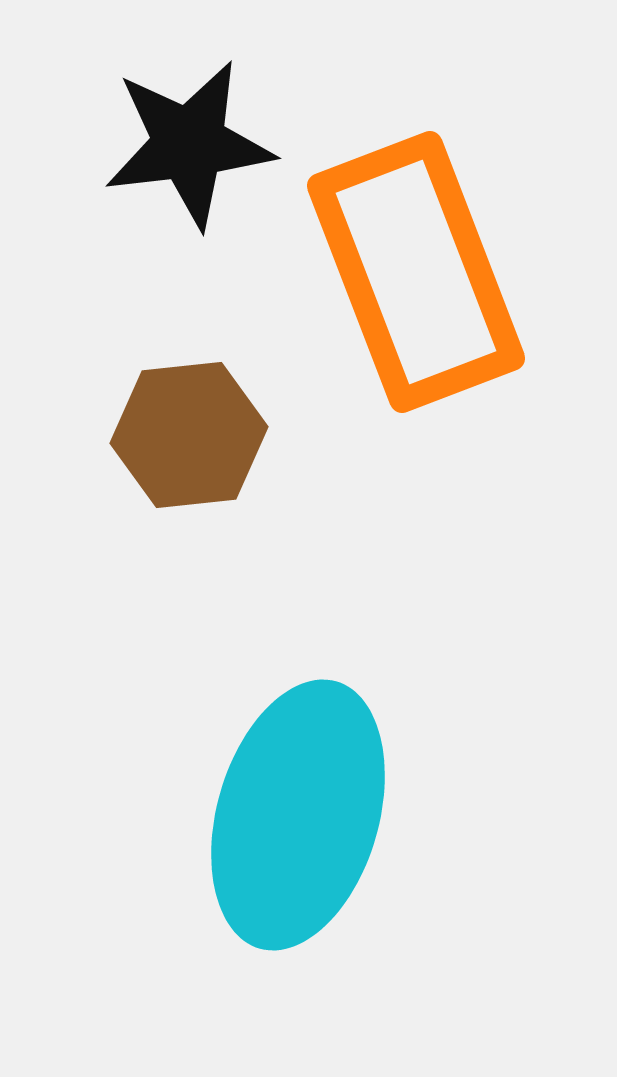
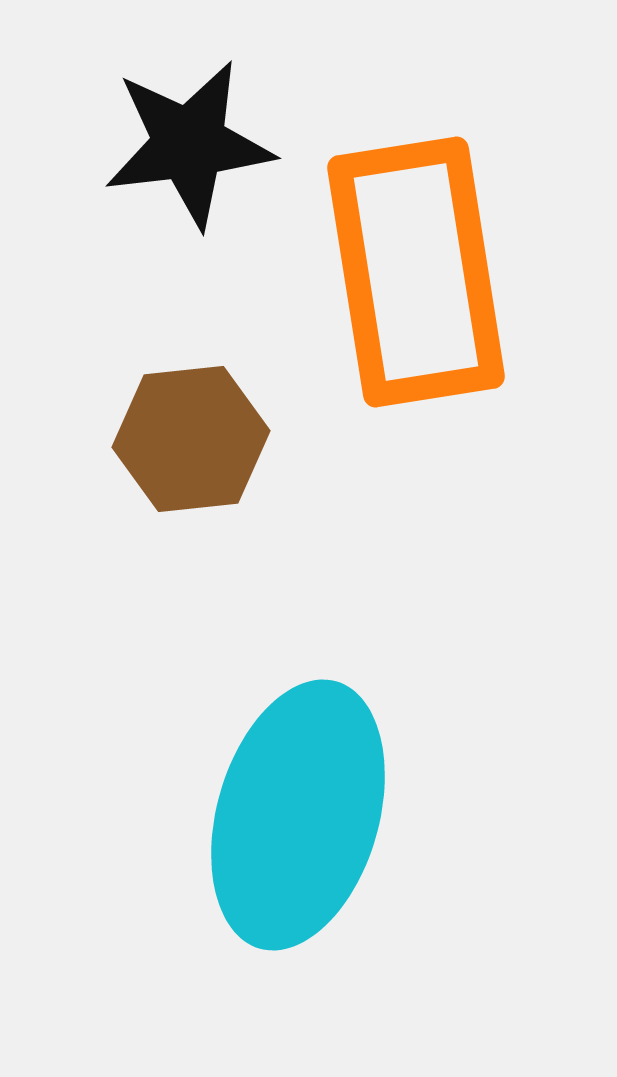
orange rectangle: rotated 12 degrees clockwise
brown hexagon: moved 2 px right, 4 px down
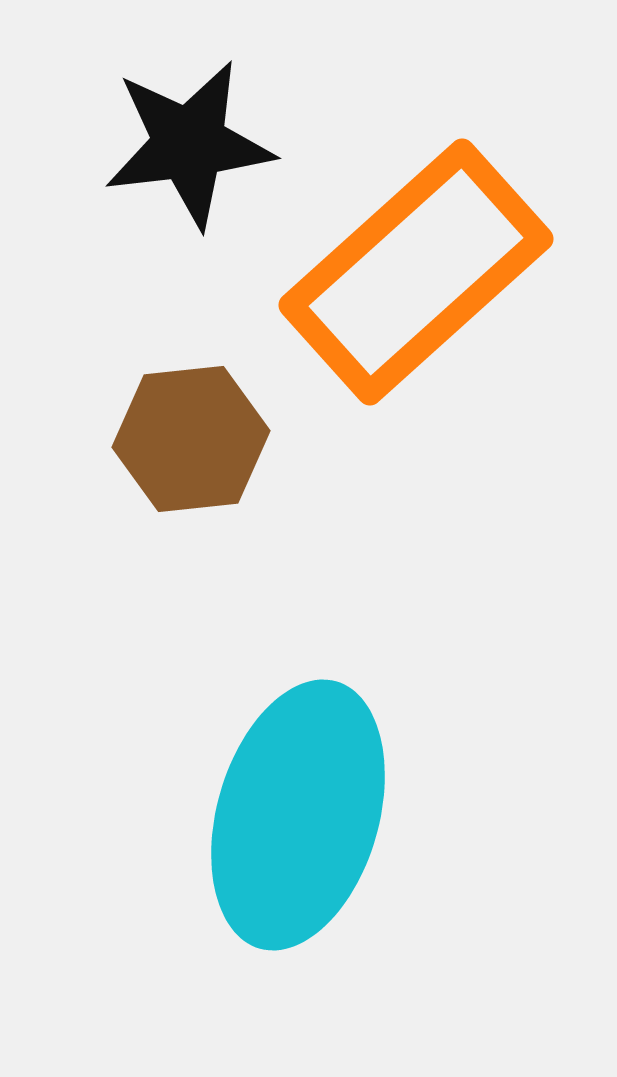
orange rectangle: rotated 57 degrees clockwise
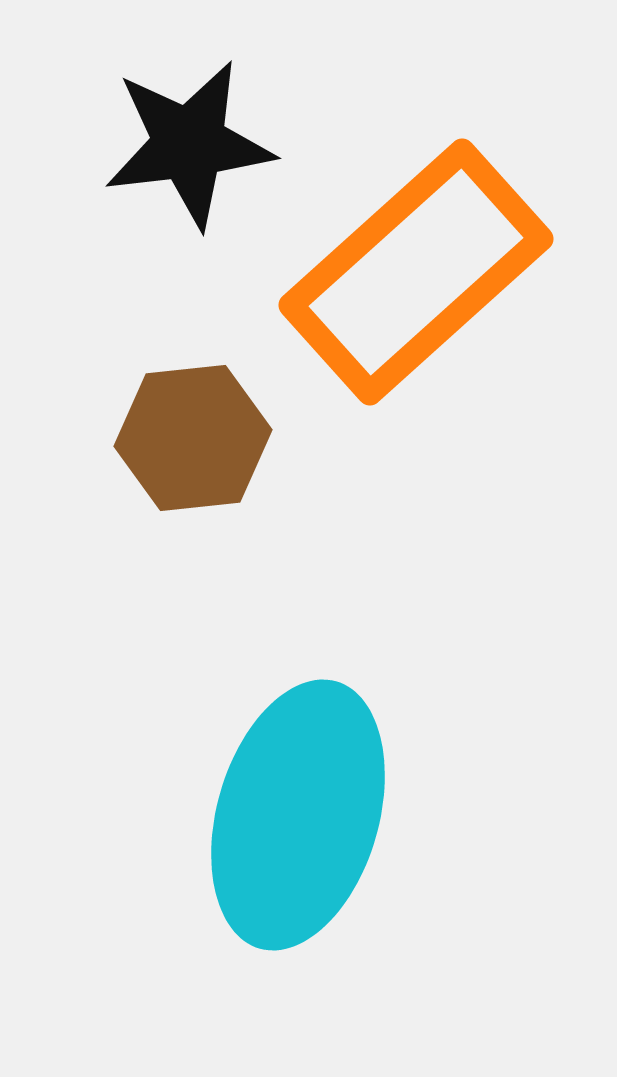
brown hexagon: moved 2 px right, 1 px up
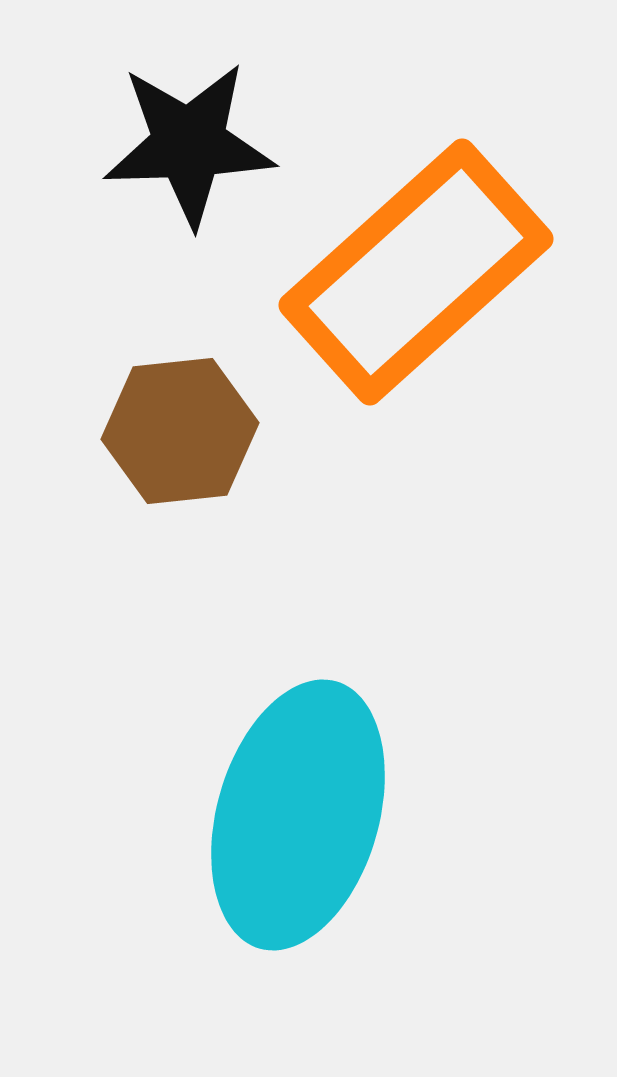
black star: rotated 5 degrees clockwise
brown hexagon: moved 13 px left, 7 px up
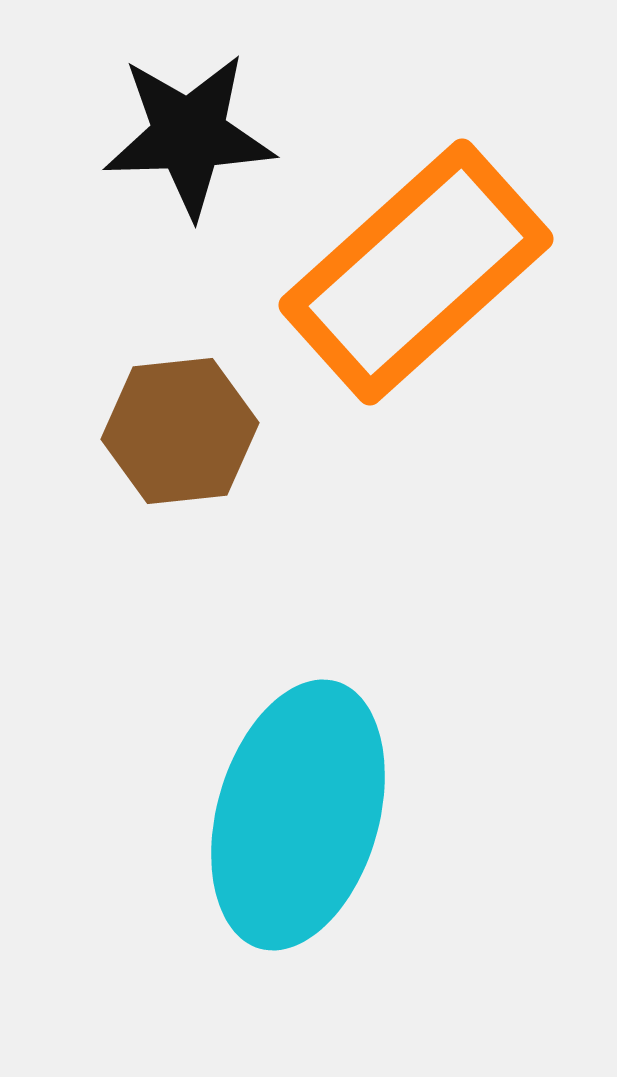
black star: moved 9 px up
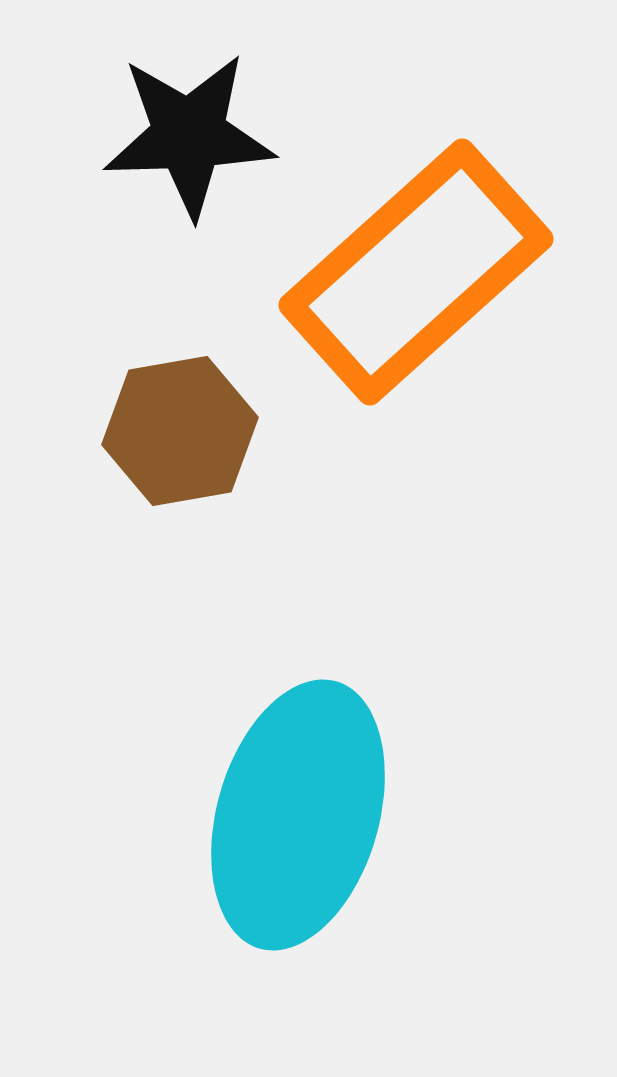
brown hexagon: rotated 4 degrees counterclockwise
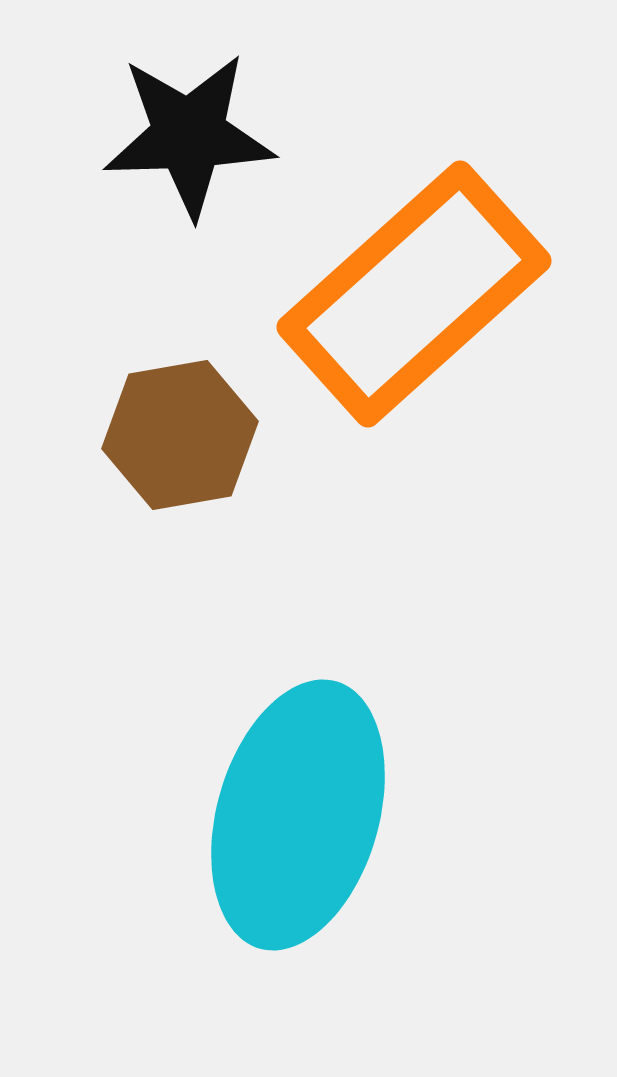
orange rectangle: moved 2 px left, 22 px down
brown hexagon: moved 4 px down
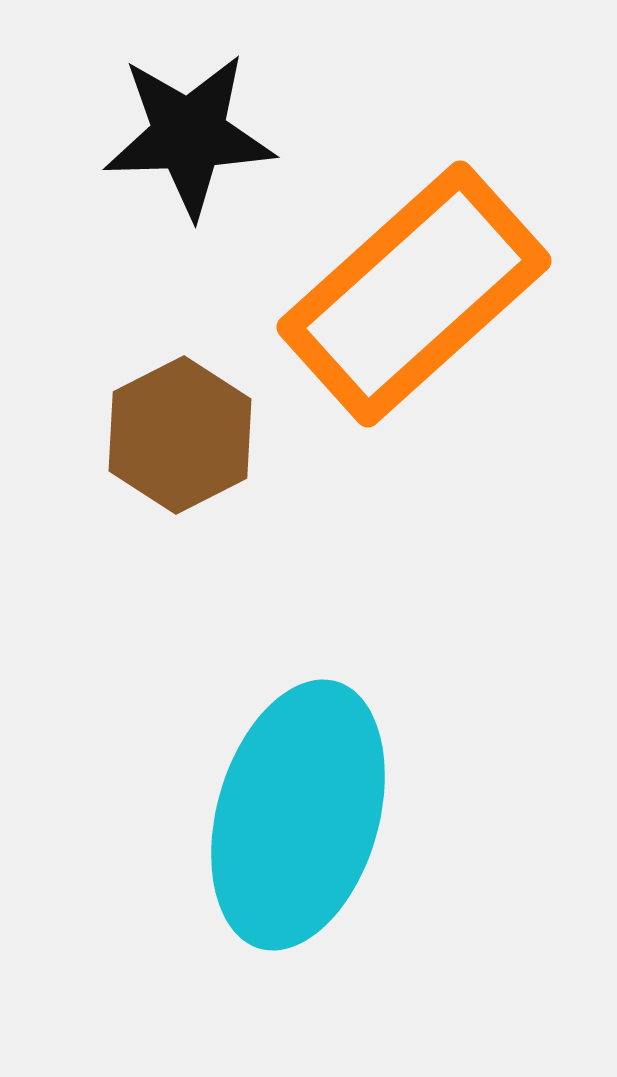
brown hexagon: rotated 17 degrees counterclockwise
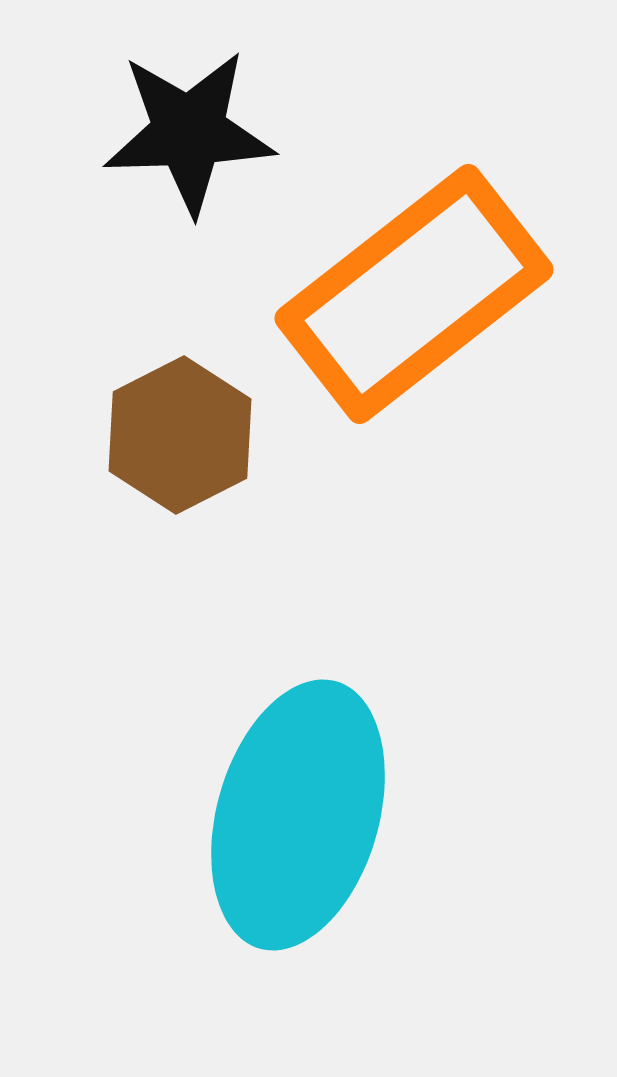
black star: moved 3 px up
orange rectangle: rotated 4 degrees clockwise
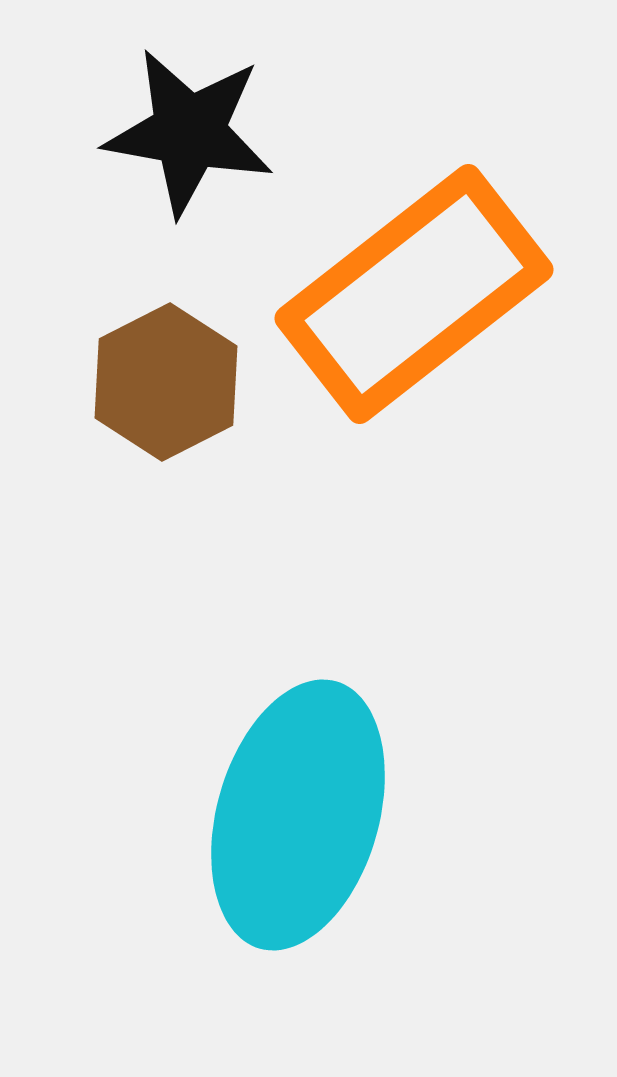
black star: rotated 12 degrees clockwise
brown hexagon: moved 14 px left, 53 px up
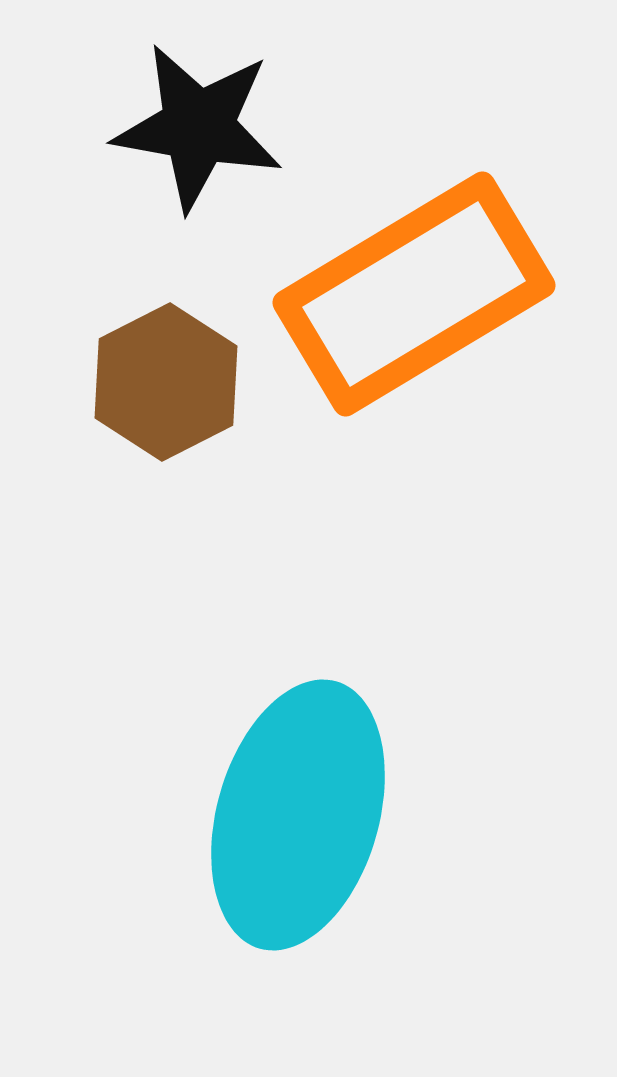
black star: moved 9 px right, 5 px up
orange rectangle: rotated 7 degrees clockwise
